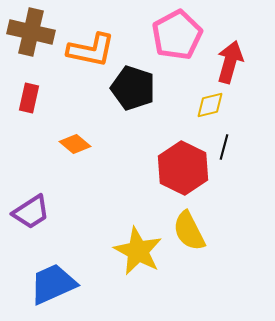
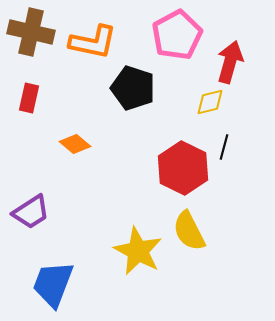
orange L-shape: moved 2 px right, 8 px up
yellow diamond: moved 3 px up
blue trapezoid: rotated 45 degrees counterclockwise
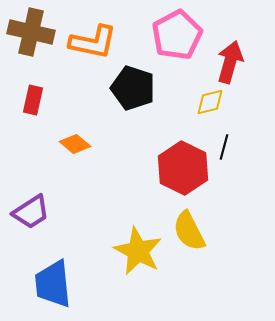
red rectangle: moved 4 px right, 2 px down
blue trapezoid: rotated 27 degrees counterclockwise
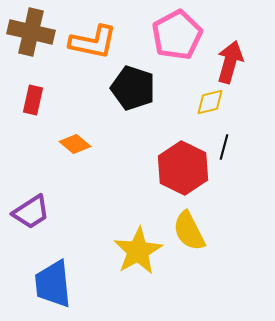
yellow star: rotated 15 degrees clockwise
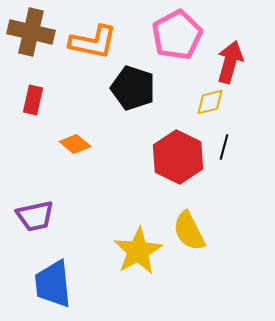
red hexagon: moved 5 px left, 11 px up
purple trapezoid: moved 4 px right, 4 px down; rotated 21 degrees clockwise
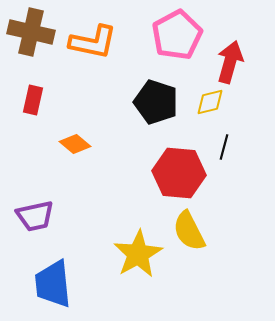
black pentagon: moved 23 px right, 14 px down
red hexagon: moved 1 px right, 16 px down; rotated 21 degrees counterclockwise
yellow star: moved 3 px down
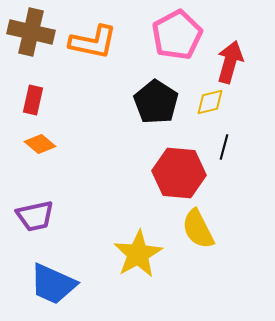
black pentagon: rotated 15 degrees clockwise
orange diamond: moved 35 px left
yellow semicircle: moved 9 px right, 2 px up
blue trapezoid: rotated 60 degrees counterclockwise
